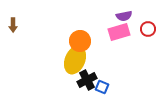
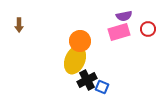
brown arrow: moved 6 px right
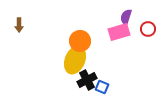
purple semicircle: moved 2 px right, 1 px down; rotated 119 degrees clockwise
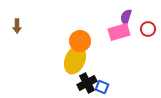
brown arrow: moved 2 px left, 1 px down
black cross: moved 3 px down
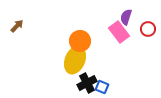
brown arrow: rotated 136 degrees counterclockwise
pink rectangle: rotated 70 degrees clockwise
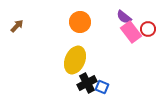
purple semicircle: moved 2 px left; rotated 70 degrees counterclockwise
pink rectangle: moved 12 px right
orange circle: moved 19 px up
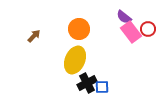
orange circle: moved 1 px left, 7 px down
brown arrow: moved 17 px right, 10 px down
blue square: rotated 24 degrees counterclockwise
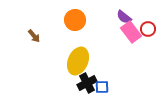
orange circle: moved 4 px left, 9 px up
brown arrow: rotated 96 degrees clockwise
yellow ellipse: moved 3 px right, 1 px down
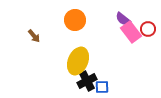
purple semicircle: moved 1 px left, 2 px down
black cross: moved 2 px up
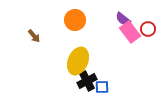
pink rectangle: moved 1 px left
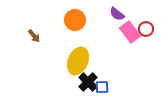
purple semicircle: moved 6 px left, 5 px up
red circle: moved 2 px left
black cross: moved 1 px right, 1 px down; rotated 18 degrees counterclockwise
